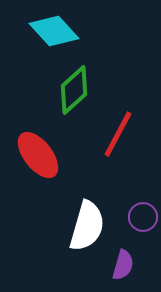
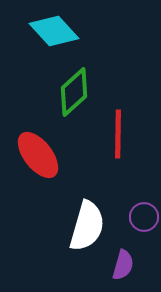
green diamond: moved 2 px down
red line: rotated 27 degrees counterclockwise
purple circle: moved 1 px right
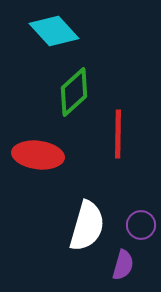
red ellipse: rotated 45 degrees counterclockwise
purple circle: moved 3 px left, 8 px down
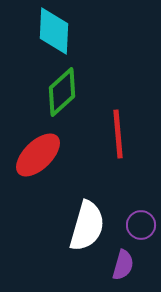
cyan diamond: rotated 45 degrees clockwise
green diamond: moved 12 px left
red line: rotated 6 degrees counterclockwise
red ellipse: rotated 51 degrees counterclockwise
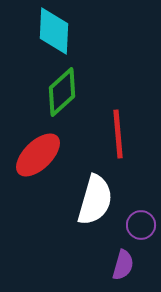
white semicircle: moved 8 px right, 26 px up
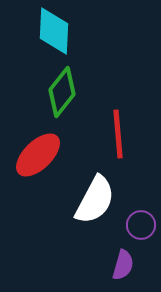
green diamond: rotated 9 degrees counterclockwise
white semicircle: rotated 12 degrees clockwise
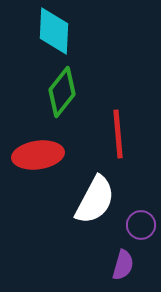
red ellipse: rotated 36 degrees clockwise
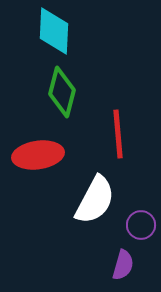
green diamond: rotated 24 degrees counterclockwise
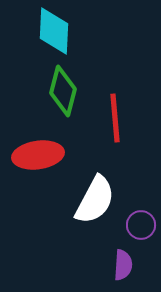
green diamond: moved 1 px right, 1 px up
red line: moved 3 px left, 16 px up
purple semicircle: rotated 12 degrees counterclockwise
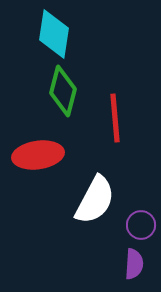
cyan diamond: moved 3 px down; rotated 6 degrees clockwise
purple semicircle: moved 11 px right, 1 px up
